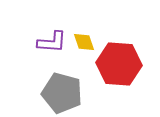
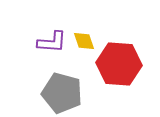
yellow diamond: moved 1 px up
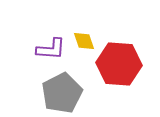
purple L-shape: moved 1 px left, 7 px down
gray pentagon: rotated 30 degrees clockwise
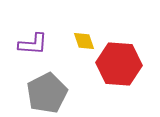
purple L-shape: moved 18 px left, 5 px up
gray pentagon: moved 15 px left
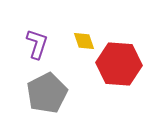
purple L-shape: moved 4 px right; rotated 76 degrees counterclockwise
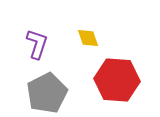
yellow diamond: moved 4 px right, 3 px up
red hexagon: moved 2 px left, 16 px down
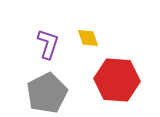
purple L-shape: moved 11 px right
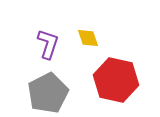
red hexagon: moved 1 px left; rotated 9 degrees clockwise
gray pentagon: moved 1 px right
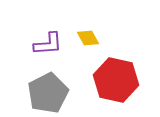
yellow diamond: rotated 10 degrees counterclockwise
purple L-shape: rotated 68 degrees clockwise
